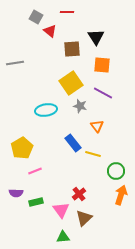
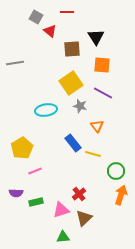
pink triangle: rotated 48 degrees clockwise
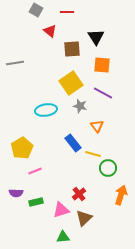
gray square: moved 7 px up
green circle: moved 8 px left, 3 px up
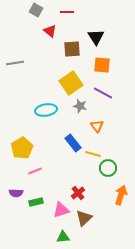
red cross: moved 1 px left, 1 px up
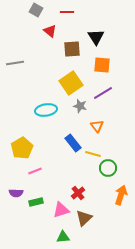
purple line: rotated 60 degrees counterclockwise
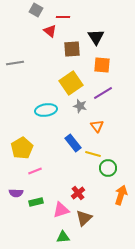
red line: moved 4 px left, 5 px down
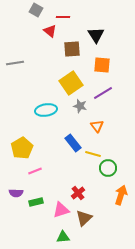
black triangle: moved 2 px up
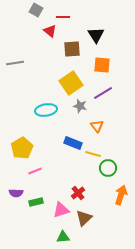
blue rectangle: rotated 30 degrees counterclockwise
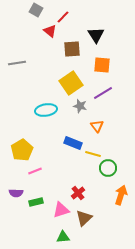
red line: rotated 48 degrees counterclockwise
gray line: moved 2 px right
yellow pentagon: moved 2 px down
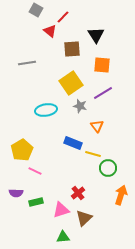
gray line: moved 10 px right
pink line: rotated 48 degrees clockwise
